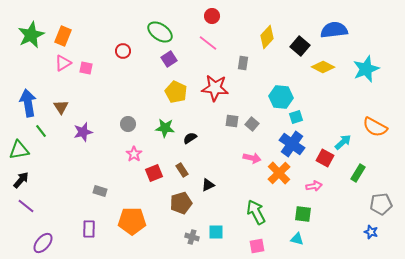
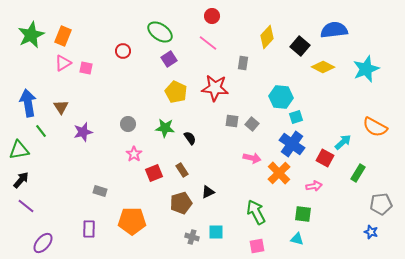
black semicircle at (190, 138): rotated 88 degrees clockwise
black triangle at (208, 185): moved 7 px down
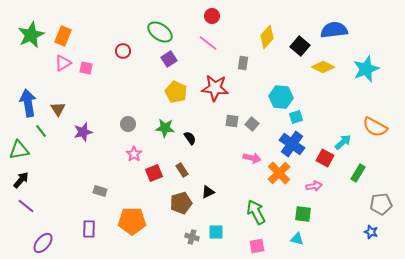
brown triangle at (61, 107): moved 3 px left, 2 px down
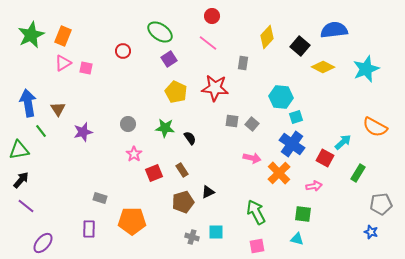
gray rectangle at (100, 191): moved 7 px down
brown pentagon at (181, 203): moved 2 px right, 1 px up
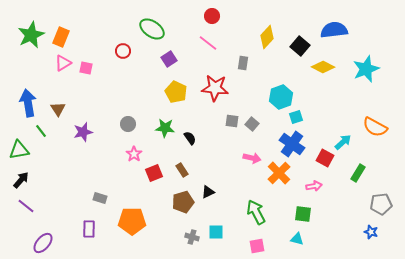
green ellipse at (160, 32): moved 8 px left, 3 px up
orange rectangle at (63, 36): moved 2 px left, 1 px down
cyan hexagon at (281, 97): rotated 25 degrees counterclockwise
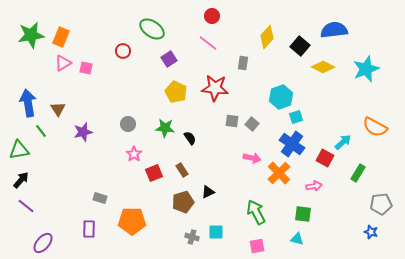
green star at (31, 35): rotated 16 degrees clockwise
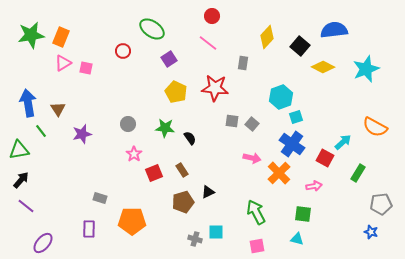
purple star at (83, 132): moved 1 px left, 2 px down
gray cross at (192, 237): moved 3 px right, 2 px down
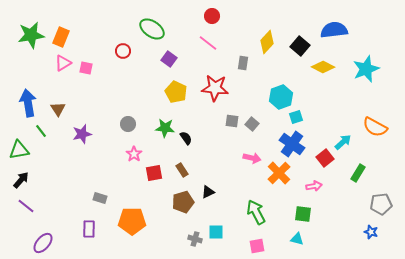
yellow diamond at (267, 37): moved 5 px down
purple square at (169, 59): rotated 21 degrees counterclockwise
black semicircle at (190, 138): moved 4 px left
red square at (325, 158): rotated 24 degrees clockwise
red square at (154, 173): rotated 12 degrees clockwise
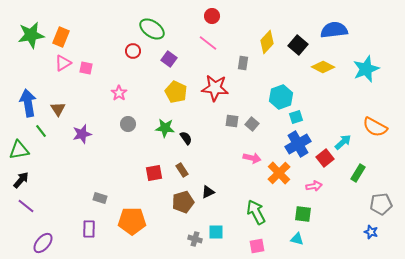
black square at (300, 46): moved 2 px left, 1 px up
red circle at (123, 51): moved 10 px right
blue cross at (292, 144): moved 6 px right; rotated 25 degrees clockwise
pink star at (134, 154): moved 15 px left, 61 px up
